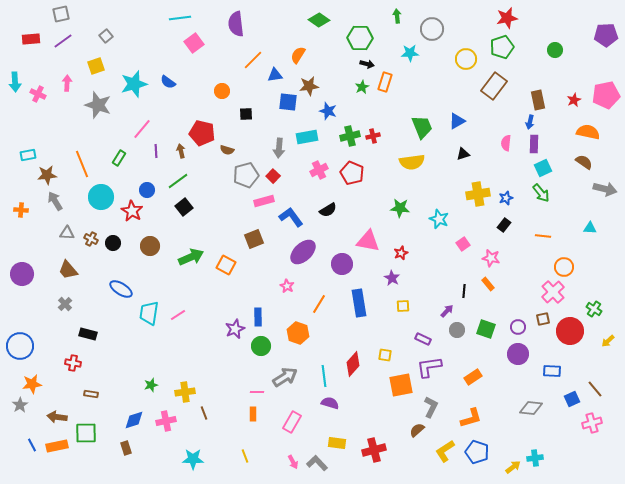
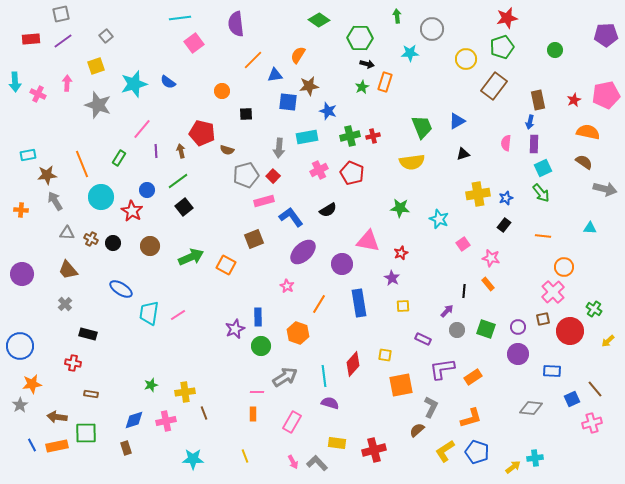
purple L-shape at (429, 367): moved 13 px right, 2 px down
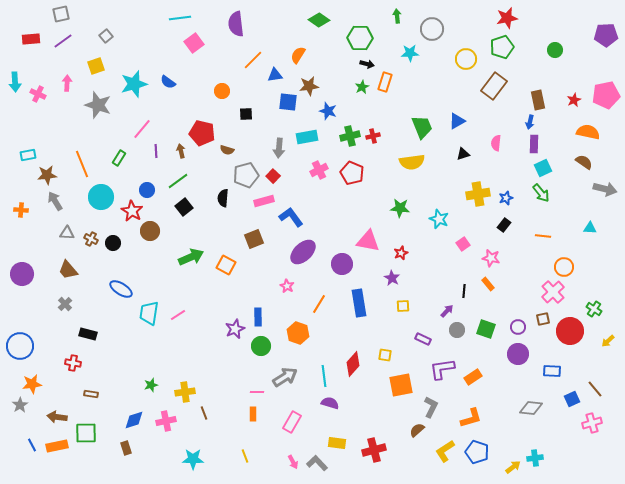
pink semicircle at (506, 143): moved 10 px left
black semicircle at (328, 210): moved 105 px left, 12 px up; rotated 126 degrees clockwise
brown circle at (150, 246): moved 15 px up
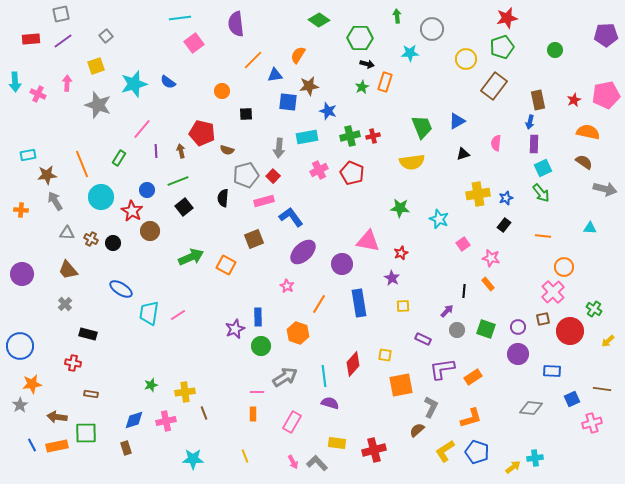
green line at (178, 181): rotated 15 degrees clockwise
brown line at (595, 389): moved 7 px right; rotated 42 degrees counterclockwise
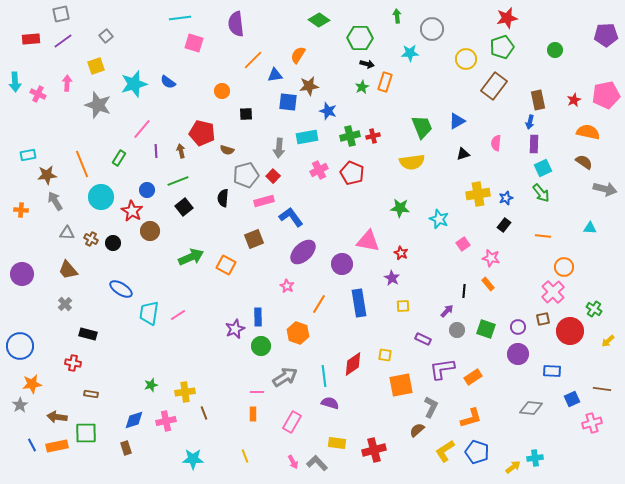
pink square at (194, 43): rotated 36 degrees counterclockwise
red star at (401, 253): rotated 24 degrees counterclockwise
red diamond at (353, 364): rotated 15 degrees clockwise
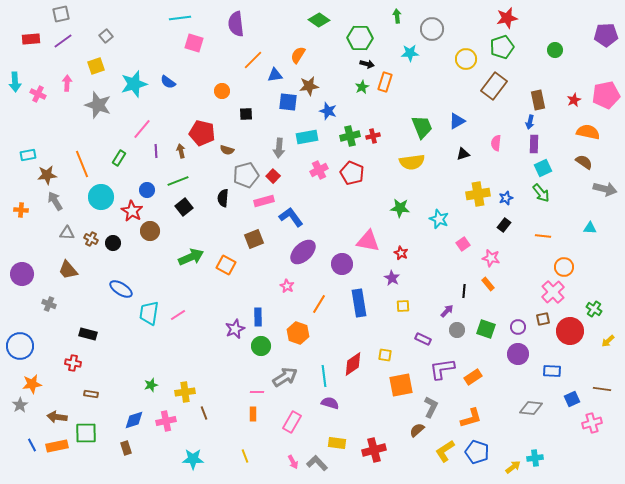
gray cross at (65, 304): moved 16 px left; rotated 24 degrees counterclockwise
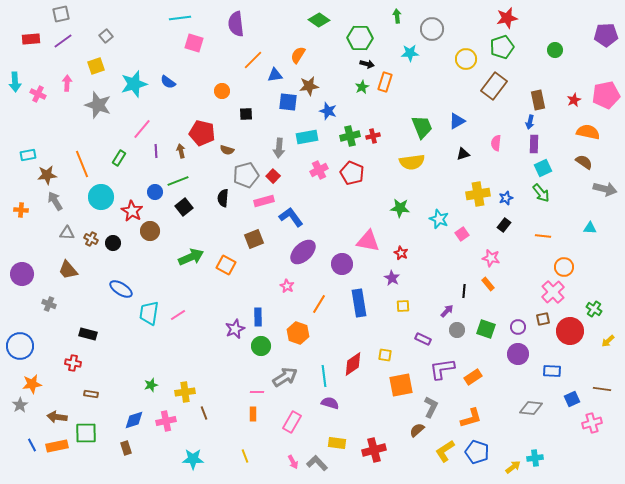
blue circle at (147, 190): moved 8 px right, 2 px down
pink square at (463, 244): moved 1 px left, 10 px up
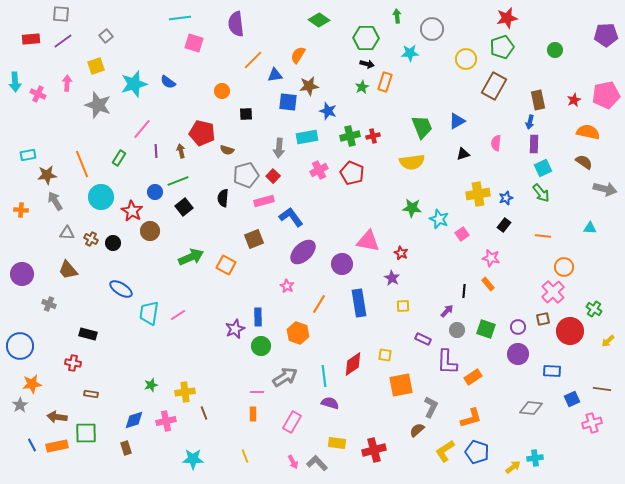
gray square at (61, 14): rotated 18 degrees clockwise
green hexagon at (360, 38): moved 6 px right
brown rectangle at (494, 86): rotated 8 degrees counterclockwise
green star at (400, 208): moved 12 px right
purple L-shape at (442, 369): moved 5 px right, 7 px up; rotated 80 degrees counterclockwise
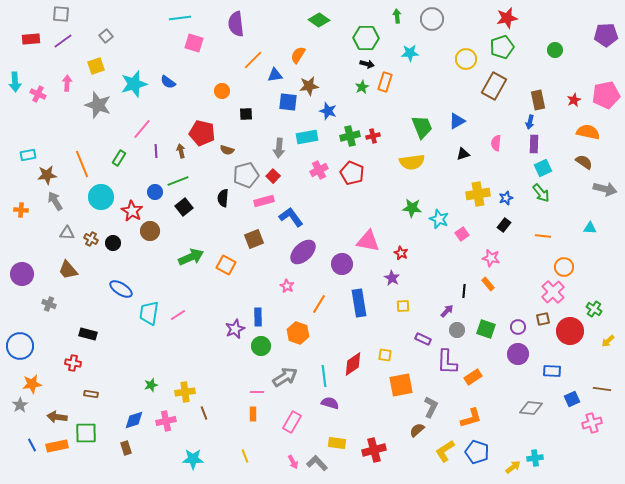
gray circle at (432, 29): moved 10 px up
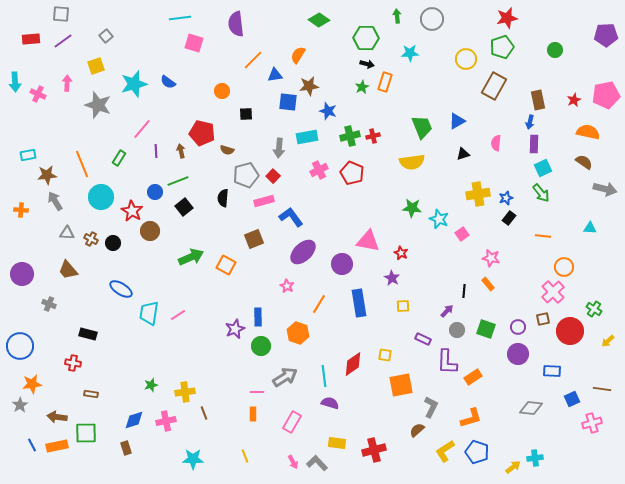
black rectangle at (504, 225): moved 5 px right, 7 px up
